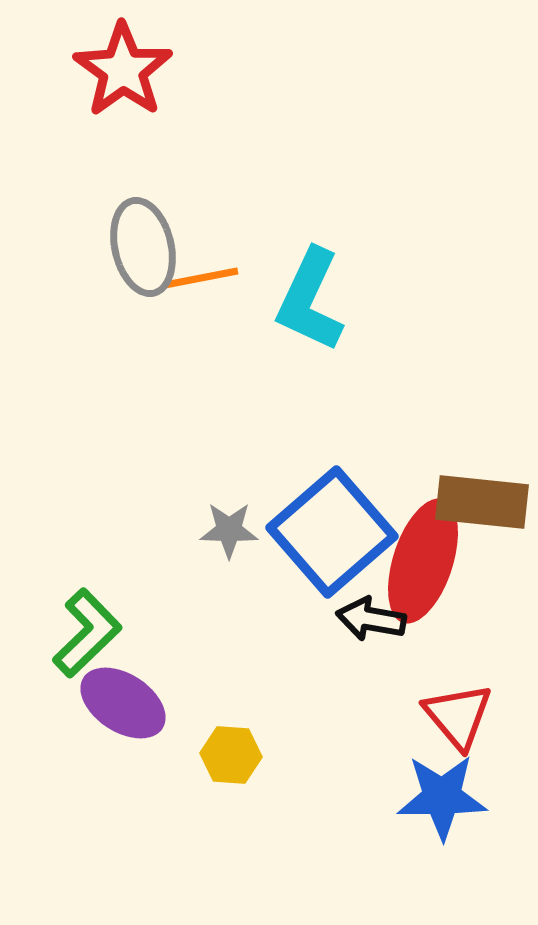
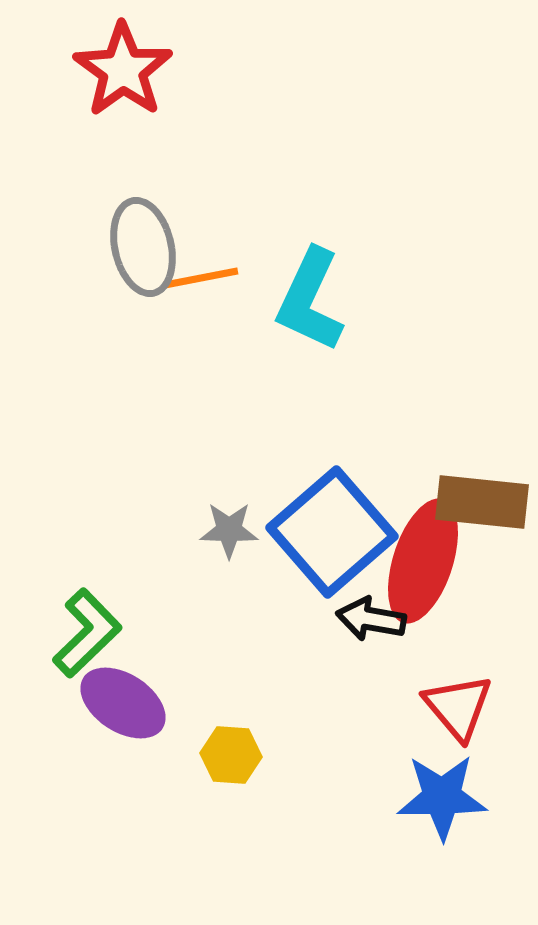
red triangle: moved 9 px up
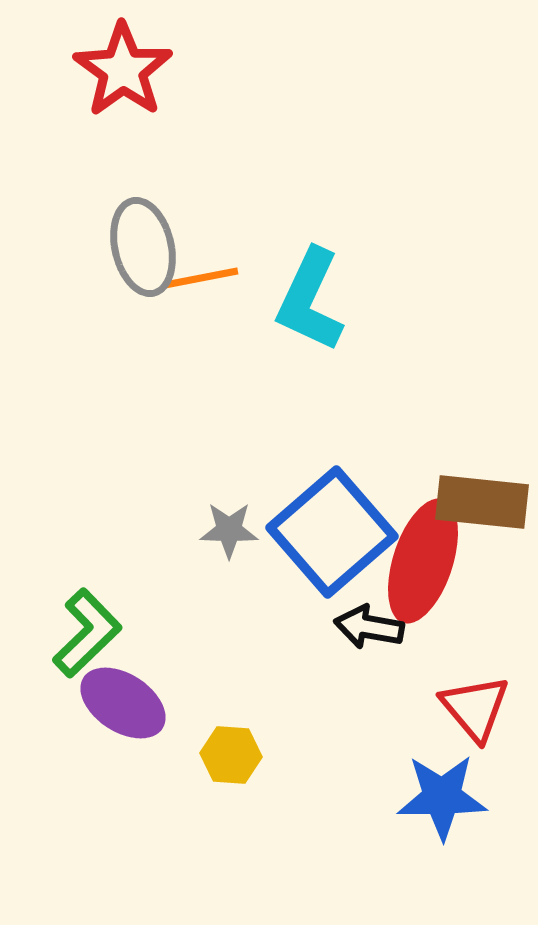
black arrow: moved 2 px left, 8 px down
red triangle: moved 17 px right, 1 px down
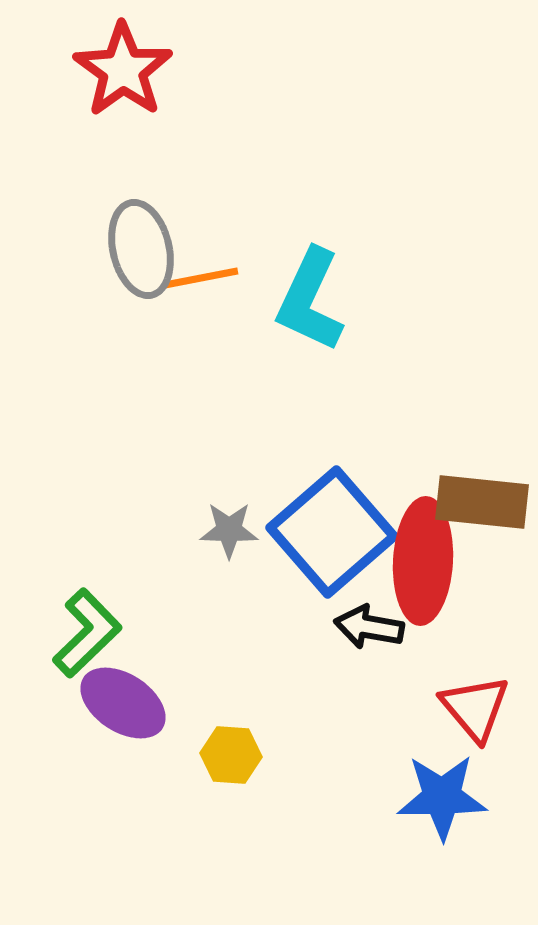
gray ellipse: moved 2 px left, 2 px down
red ellipse: rotated 15 degrees counterclockwise
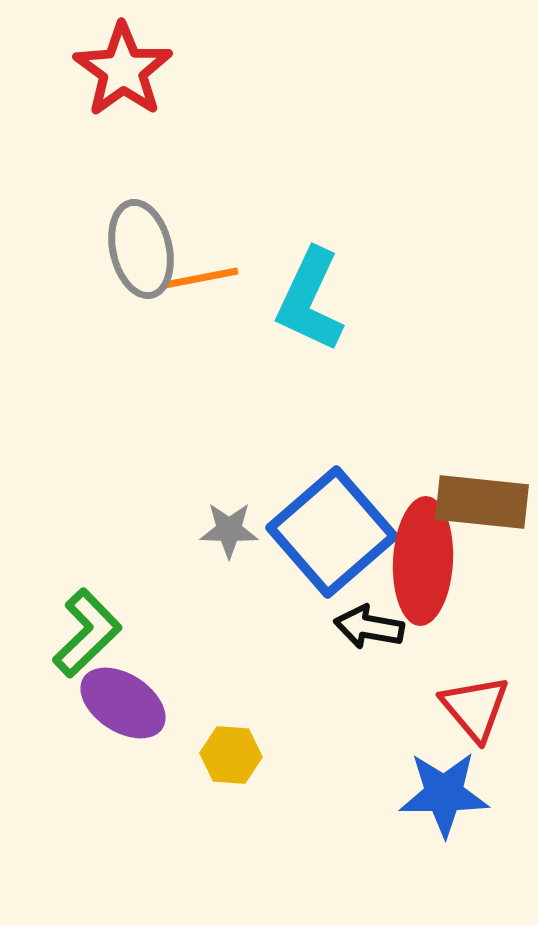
blue star: moved 2 px right, 3 px up
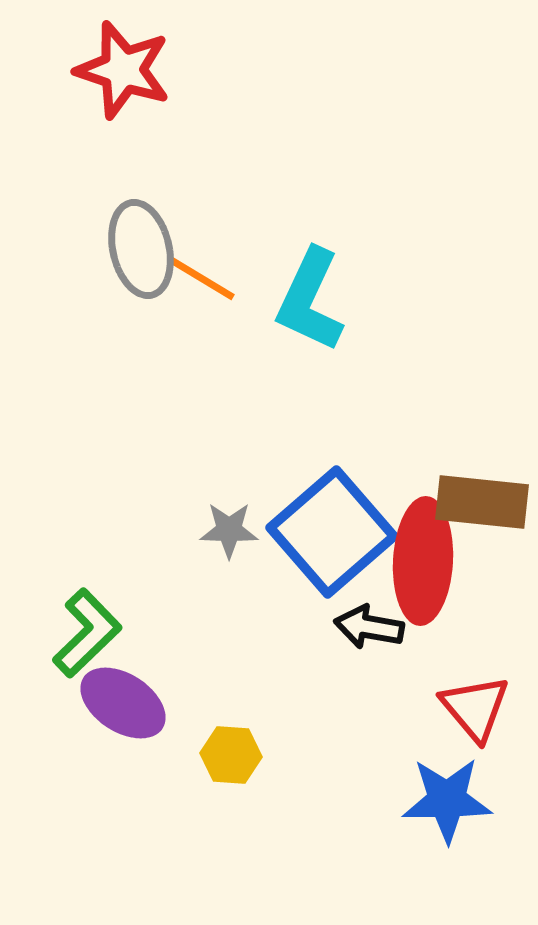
red star: rotated 18 degrees counterclockwise
orange line: rotated 42 degrees clockwise
blue star: moved 3 px right, 6 px down
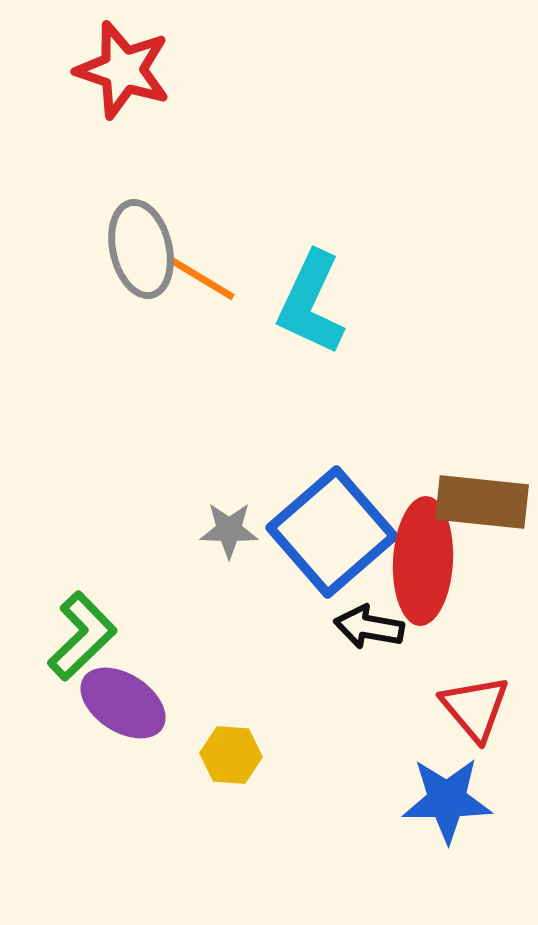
cyan L-shape: moved 1 px right, 3 px down
green L-shape: moved 5 px left, 3 px down
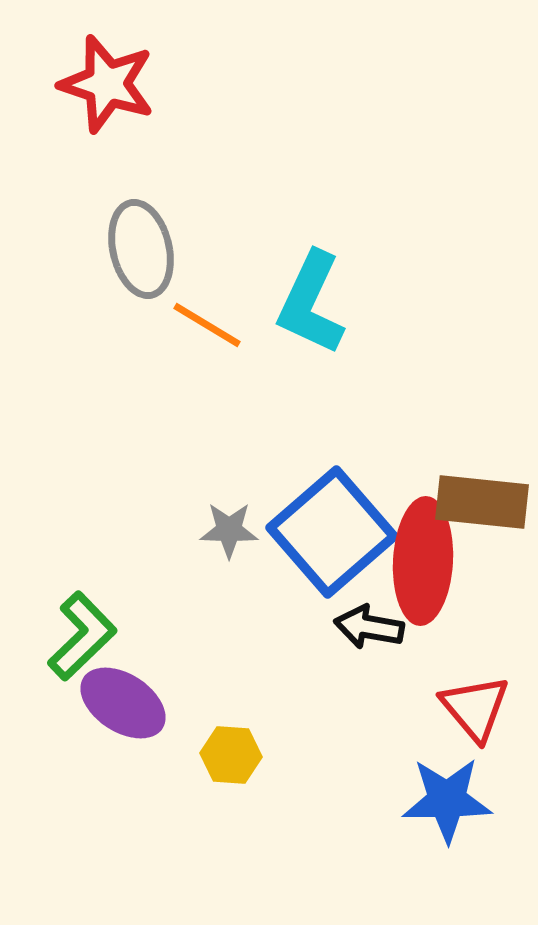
red star: moved 16 px left, 14 px down
orange line: moved 6 px right, 47 px down
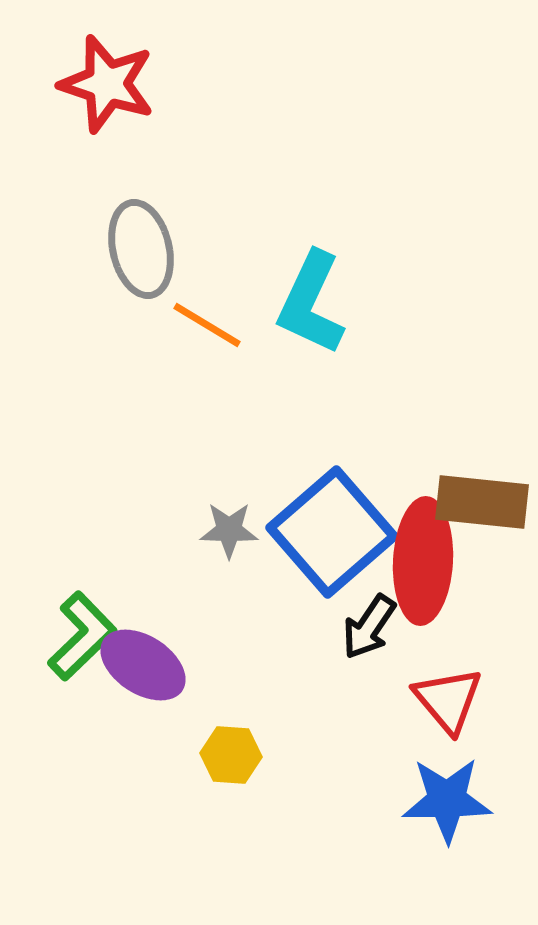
black arrow: rotated 66 degrees counterclockwise
purple ellipse: moved 20 px right, 38 px up
red triangle: moved 27 px left, 8 px up
